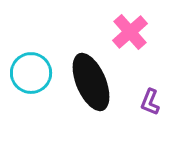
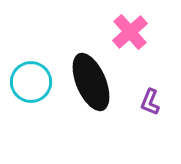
cyan circle: moved 9 px down
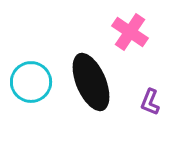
pink cross: rotated 15 degrees counterclockwise
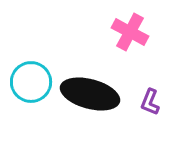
pink cross: rotated 6 degrees counterclockwise
black ellipse: moved 1 px left, 12 px down; rotated 52 degrees counterclockwise
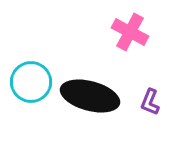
black ellipse: moved 2 px down
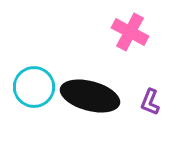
cyan circle: moved 3 px right, 5 px down
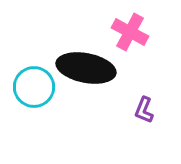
black ellipse: moved 4 px left, 28 px up; rotated 4 degrees counterclockwise
purple L-shape: moved 6 px left, 8 px down
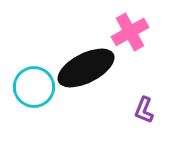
pink cross: rotated 33 degrees clockwise
black ellipse: rotated 38 degrees counterclockwise
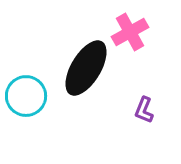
black ellipse: rotated 32 degrees counterclockwise
cyan circle: moved 8 px left, 9 px down
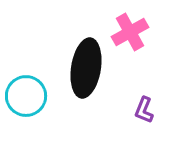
black ellipse: rotated 22 degrees counterclockwise
